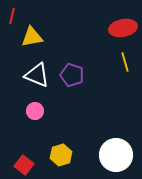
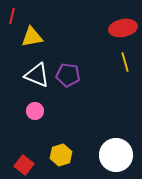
purple pentagon: moved 4 px left; rotated 10 degrees counterclockwise
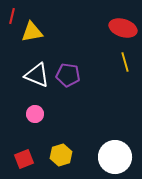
red ellipse: rotated 28 degrees clockwise
yellow triangle: moved 5 px up
pink circle: moved 3 px down
white circle: moved 1 px left, 2 px down
red square: moved 6 px up; rotated 30 degrees clockwise
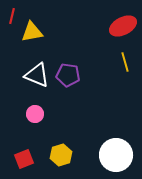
red ellipse: moved 2 px up; rotated 44 degrees counterclockwise
white circle: moved 1 px right, 2 px up
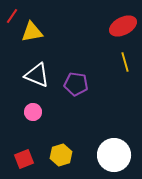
red line: rotated 21 degrees clockwise
purple pentagon: moved 8 px right, 9 px down
pink circle: moved 2 px left, 2 px up
white circle: moved 2 px left
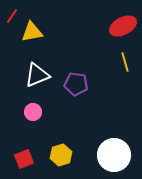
white triangle: rotated 44 degrees counterclockwise
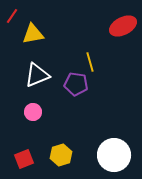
yellow triangle: moved 1 px right, 2 px down
yellow line: moved 35 px left
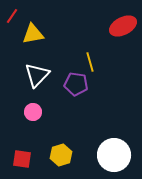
white triangle: rotated 24 degrees counterclockwise
red square: moved 2 px left; rotated 30 degrees clockwise
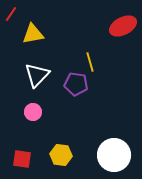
red line: moved 1 px left, 2 px up
yellow hexagon: rotated 25 degrees clockwise
